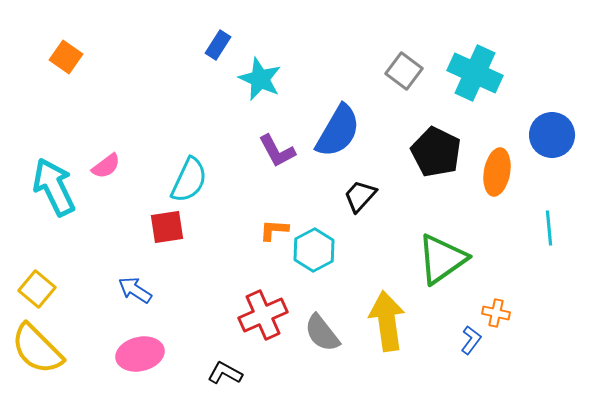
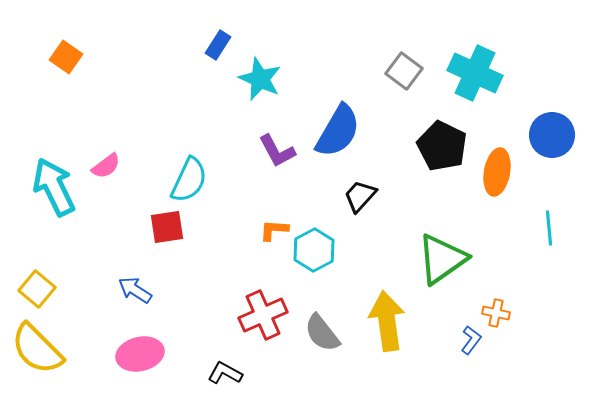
black pentagon: moved 6 px right, 6 px up
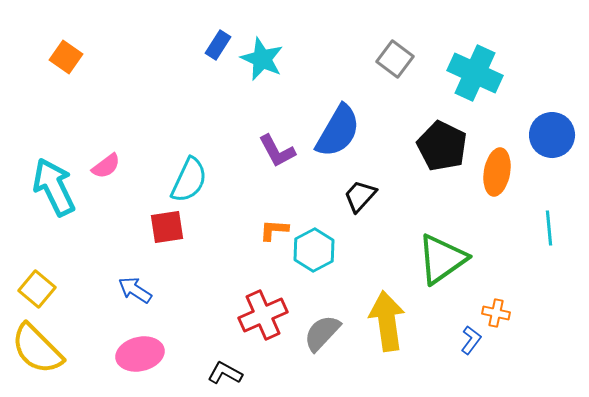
gray square: moved 9 px left, 12 px up
cyan star: moved 2 px right, 20 px up
gray semicircle: rotated 81 degrees clockwise
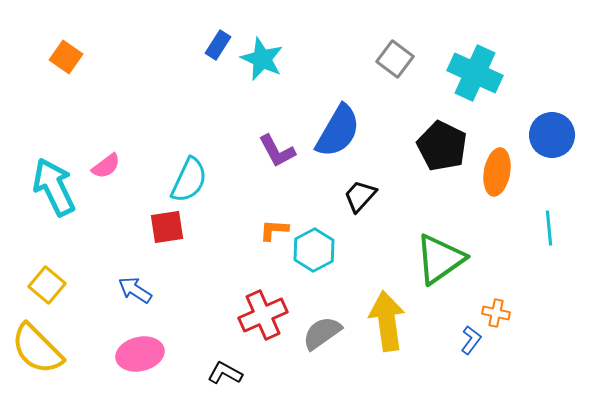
green triangle: moved 2 px left
yellow square: moved 10 px right, 4 px up
gray semicircle: rotated 12 degrees clockwise
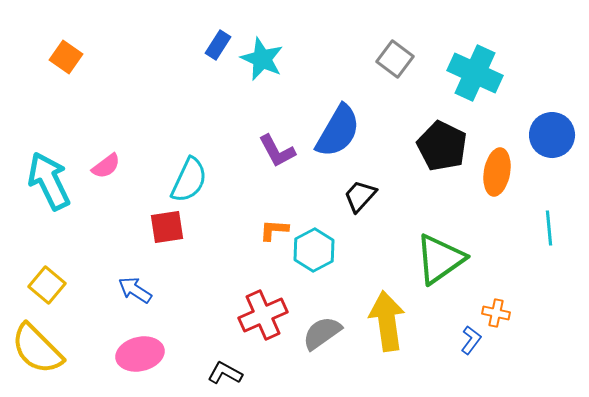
cyan arrow: moved 5 px left, 6 px up
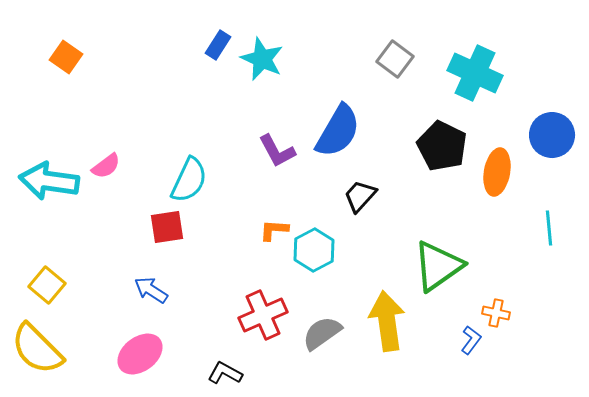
cyan arrow: rotated 56 degrees counterclockwise
green triangle: moved 2 px left, 7 px down
blue arrow: moved 16 px right
pink ellipse: rotated 24 degrees counterclockwise
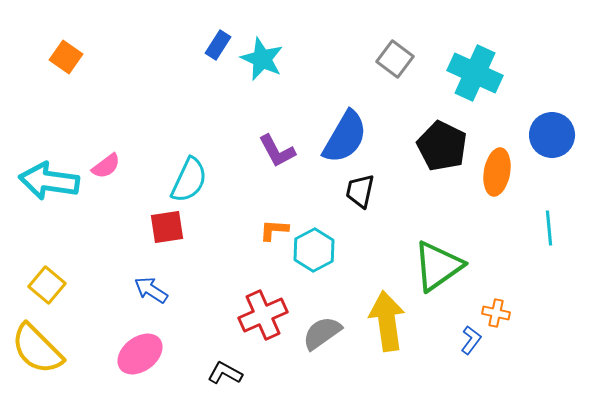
blue semicircle: moved 7 px right, 6 px down
black trapezoid: moved 5 px up; rotated 30 degrees counterclockwise
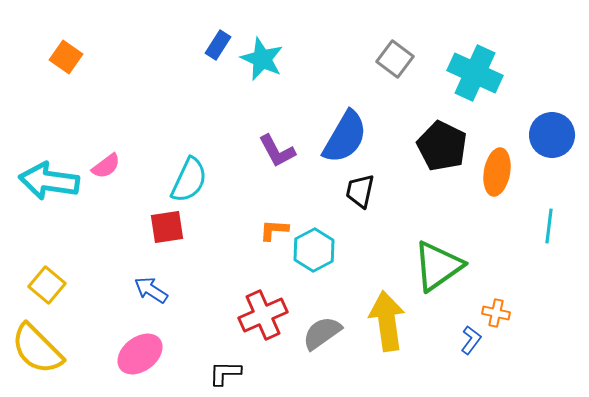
cyan line: moved 2 px up; rotated 12 degrees clockwise
black L-shape: rotated 28 degrees counterclockwise
